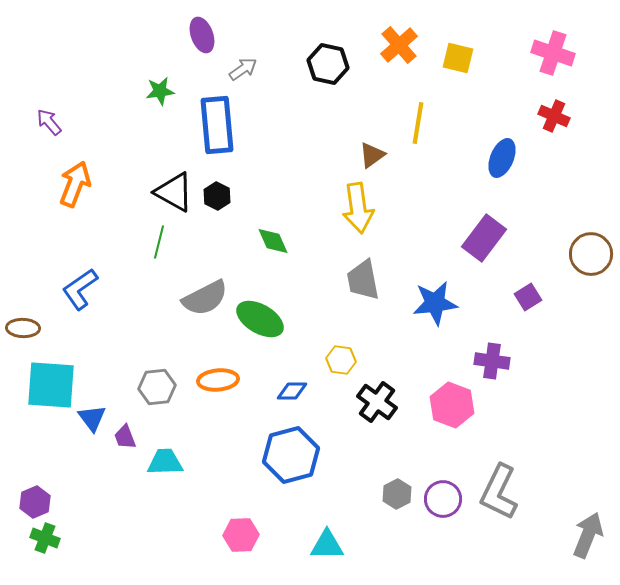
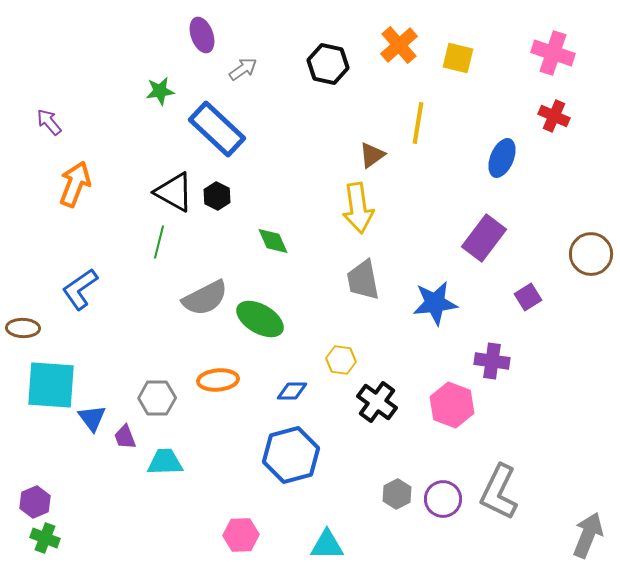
blue rectangle at (217, 125): moved 4 px down; rotated 42 degrees counterclockwise
gray hexagon at (157, 387): moved 11 px down; rotated 6 degrees clockwise
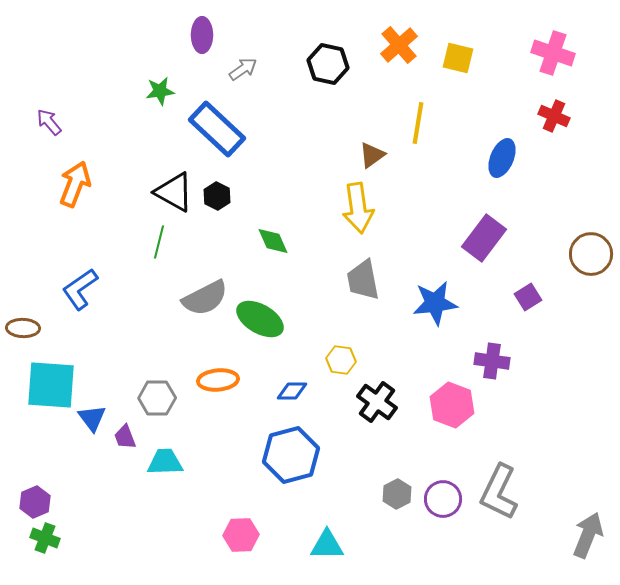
purple ellipse at (202, 35): rotated 20 degrees clockwise
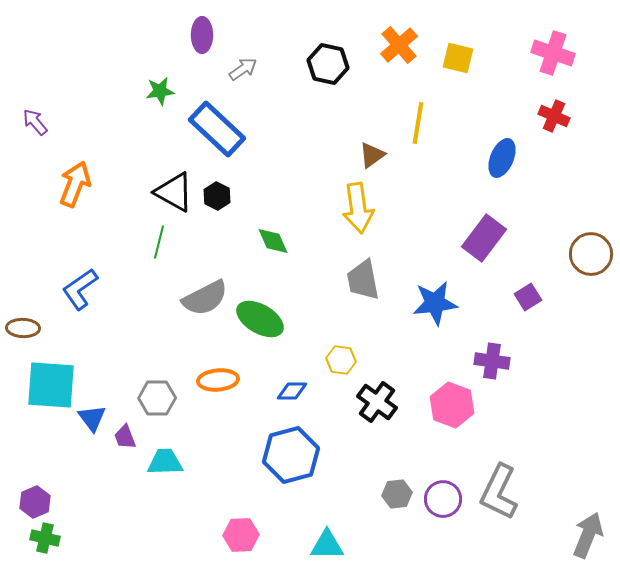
purple arrow at (49, 122): moved 14 px left
gray hexagon at (397, 494): rotated 20 degrees clockwise
green cross at (45, 538): rotated 8 degrees counterclockwise
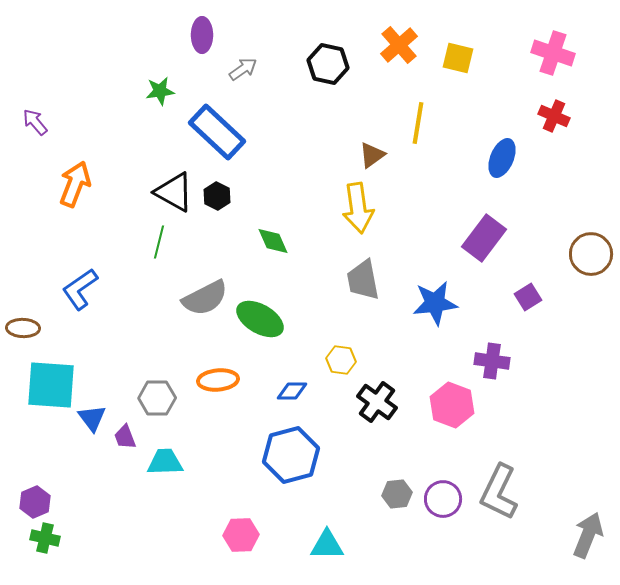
blue rectangle at (217, 129): moved 3 px down
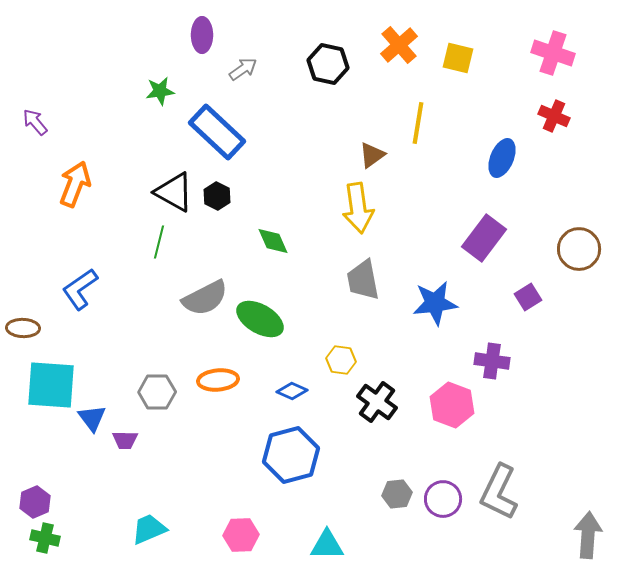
brown circle at (591, 254): moved 12 px left, 5 px up
blue diamond at (292, 391): rotated 24 degrees clockwise
gray hexagon at (157, 398): moved 6 px up
purple trapezoid at (125, 437): moved 3 px down; rotated 68 degrees counterclockwise
cyan trapezoid at (165, 462): moved 16 px left, 67 px down; rotated 21 degrees counterclockwise
gray arrow at (588, 535): rotated 18 degrees counterclockwise
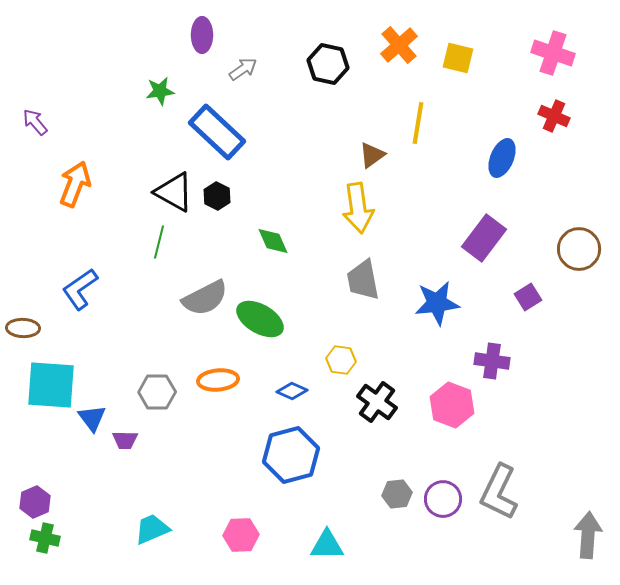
blue star at (435, 303): moved 2 px right
cyan trapezoid at (149, 529): moved 3 px right
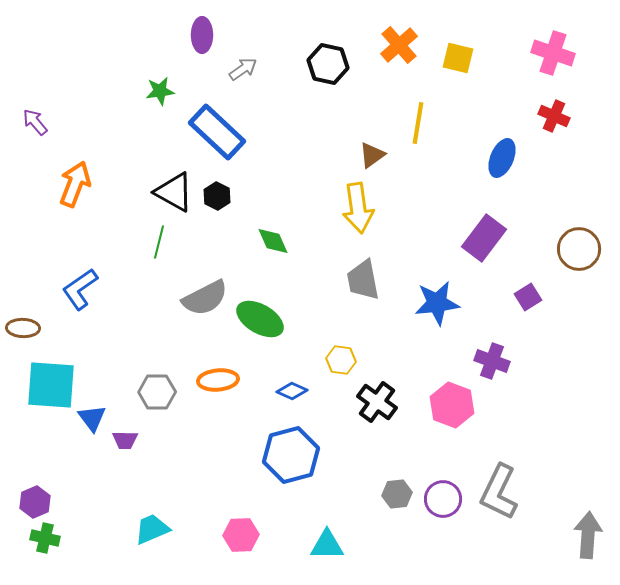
purple cross at (492, 361): rotated 12 degrees clockwise
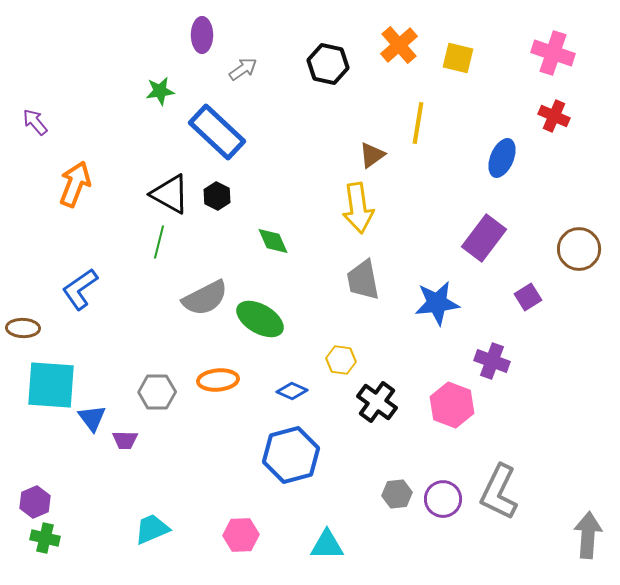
black triangle at (174, 192): moved 4 px left, 2 px down
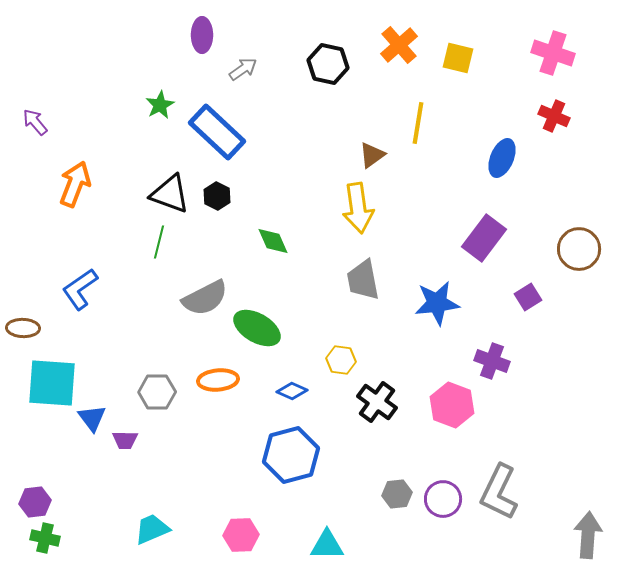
green star at (160, 91): moved 14 px down; rotated 20 degrees counterclockwise
black triangle at (170, 194): rotated 9 degrees counterclockwise
green ellipse at (260, 319): moved 3 px left, 9 px down
cyan square at (51, 385): moved 1 px right, 2 px up
purple hexagon at (35, 502): rotated 16 degrees clockwise
